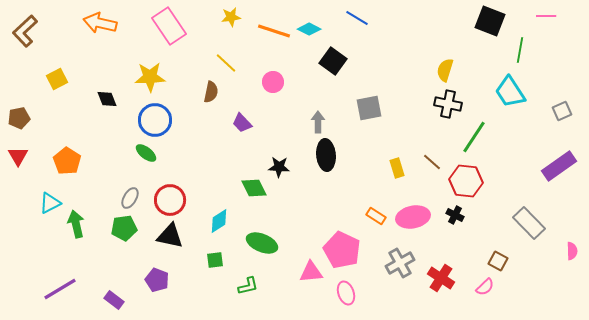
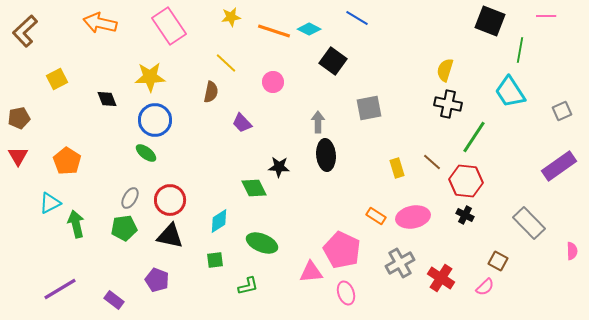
black cross at (455, 215): moved 10 px right
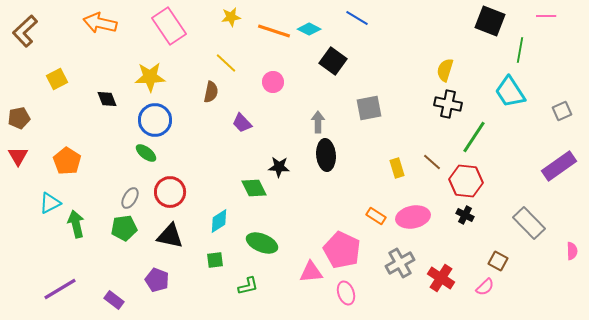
red circle at (170, 200): moved 8 px up
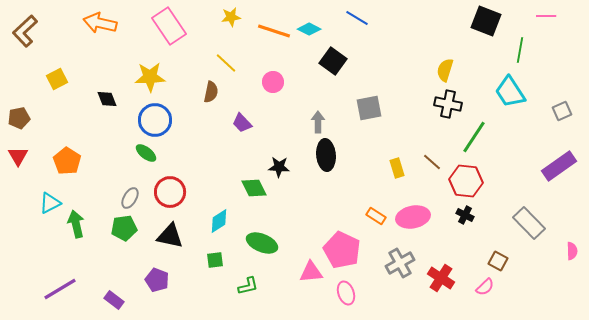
black square at (490, 21): moved 4 px left
